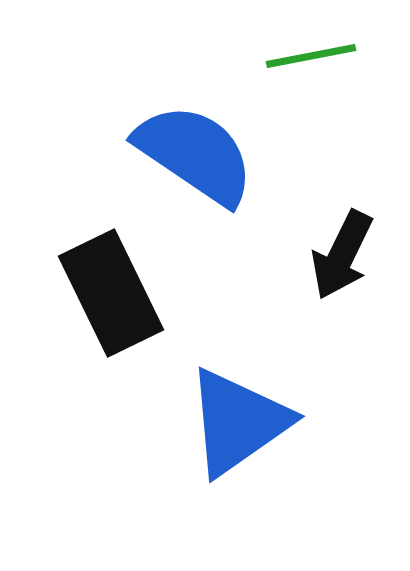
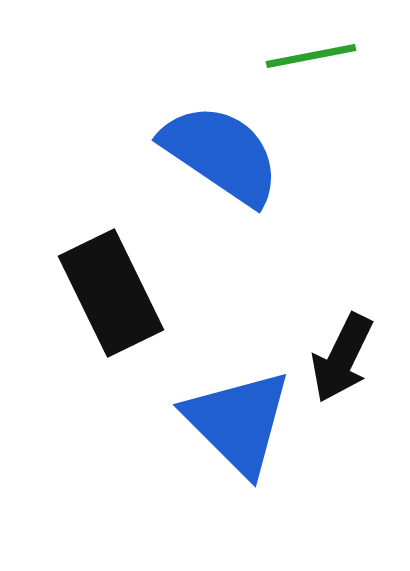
blue semicircle: moved 26 px right
black arrow: moved 103 px down
blue triangle: rotated 40 degrees counterclockwise
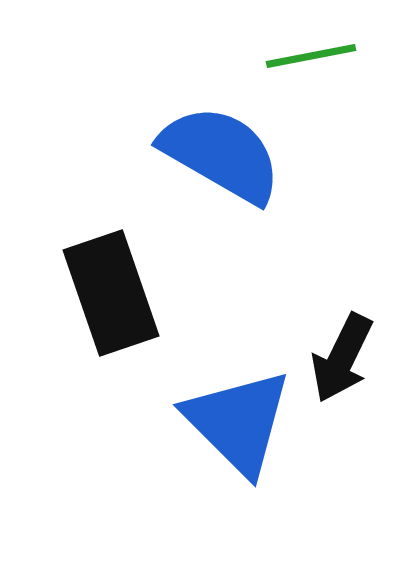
blue semicircle: rotated 4 degrees counterclockwise
black rectangle: rotated 7 degrees clockwise
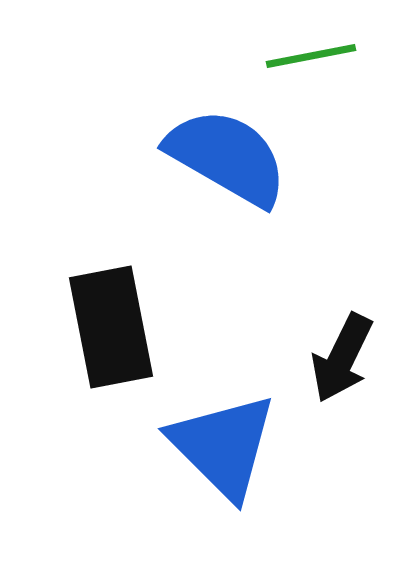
blue semicircle: moved 6 px right, 3 px down
black rectangle: moved 34 px down; rotated 8 degrees clockwise
blue triangle: moved 15 px left, 24 px down
